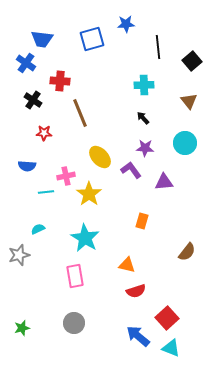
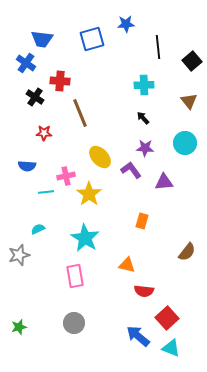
black cross: moved 2 px right, 3 px up
red semicircle: moved 8 px right; rotated 24 degrees clockwise
green star: moved 3 px left, 1 px up
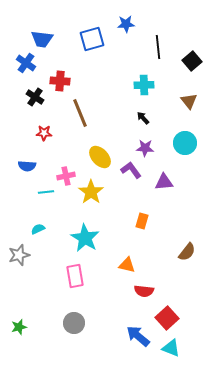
yellow star: moved 2 px right, 2 px up
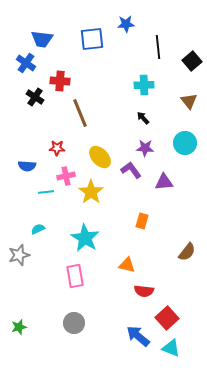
blue square: rotated 10 degrees clockwise
red star: moved 13 px right, 15 px down
